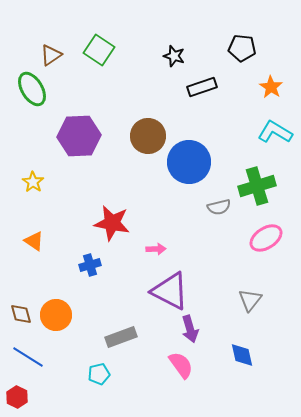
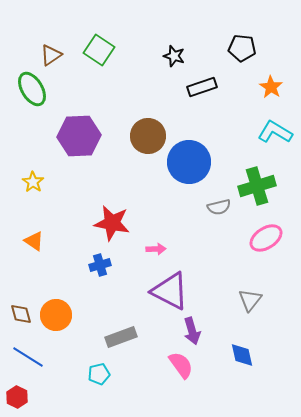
blue cross: moved 10 px right
purple arrow: moved 2 px right, 2 px down
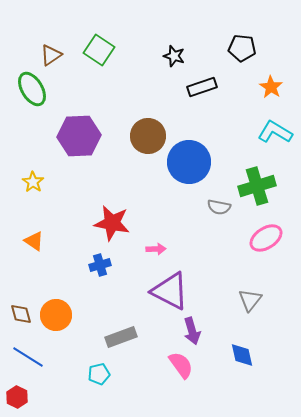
gray semicircle: rotated 25 degrees clockwise
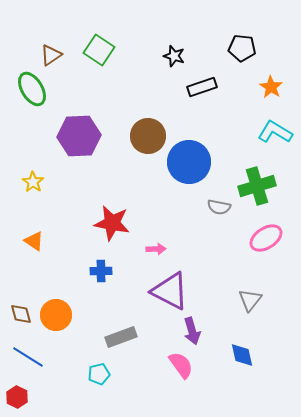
blue cross: moved 1 px right, 6 px down; rotated 15 degrees clockwise
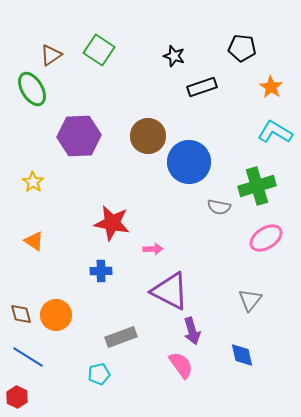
pink arrow: moved 3 px left
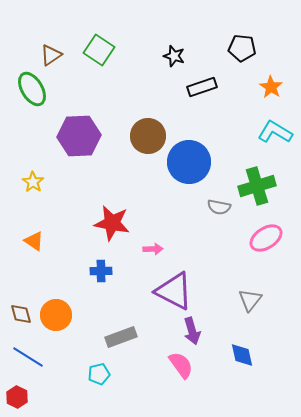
purple triangle: moved 4 px right
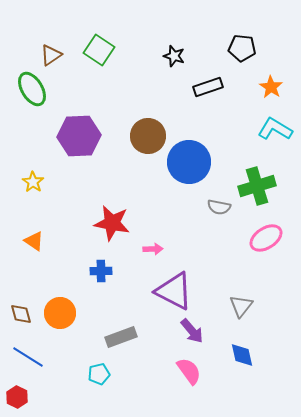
black rectangle: moved 6 px right
cyan L-shape: moved 3 px up
gray triangle: moved 9 px left, 6 px down
orange circle: moved 4 px right, 2 px up
purple arrow: rotated 24 degrees counterclockwise
pink semicircle: moved 8 px right, 6 px down
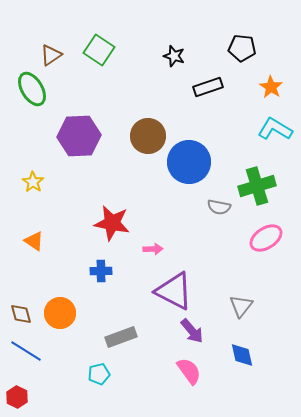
blue line: moved 2 px left, 6 px up
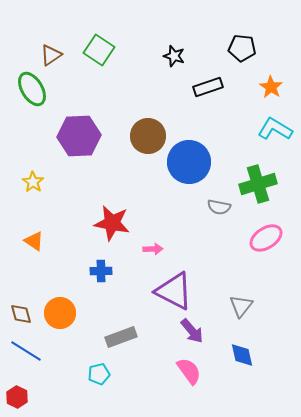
green cross: moved 1 px right, 2 px up
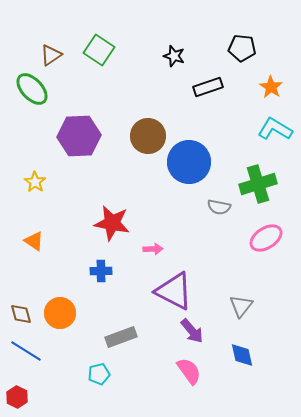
green ellipse: rotated 12 degrees counterclockwise
yellow star: moved 2 px right
